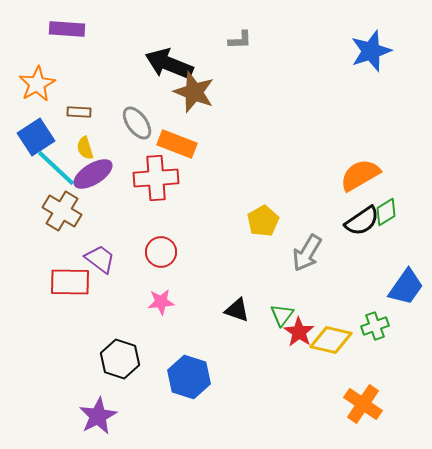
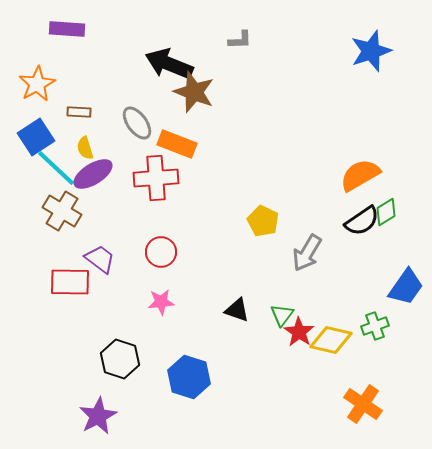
yellow pentagon: rotated 16 degrees counterclockwise
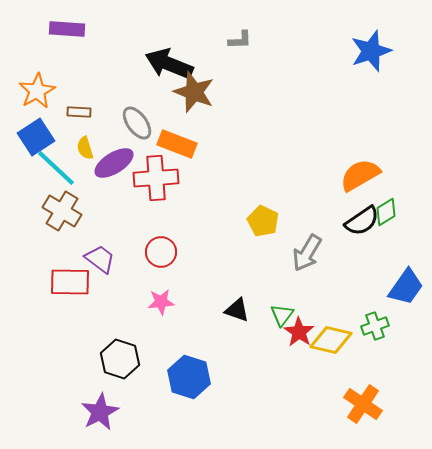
orange star: moved 7 px down
purple ellipse: moved 21 px right, 11 px up
purple star: moved 2 px right, 4 px up
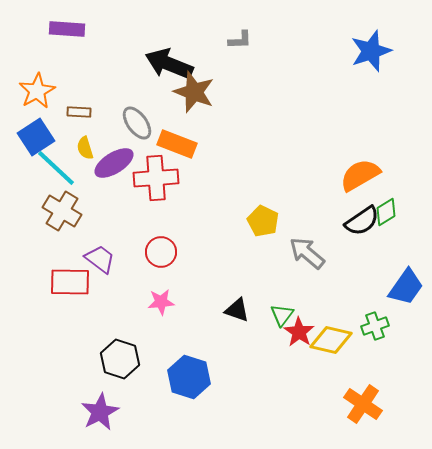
gray arrow: rotated 99 degrees clockwise
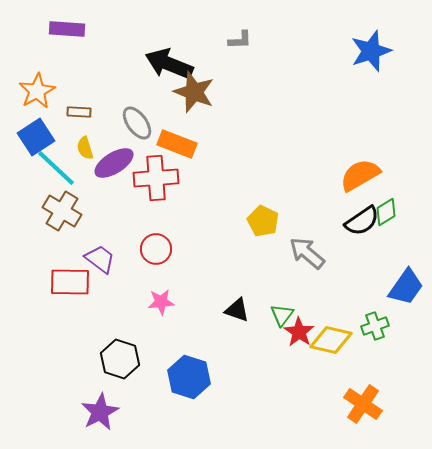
red circle: moved 5 px left, 3 px up
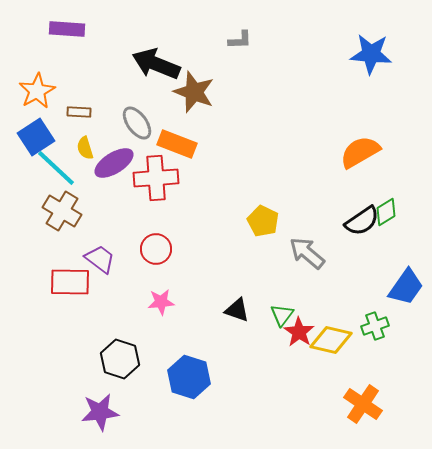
blue star: moved 3 px down; rotated 24 degrees clockwise
black arrow: moved 13 px left
orange semicircle: moved 23 px up
purple star: rotated 21 degrees clockwise
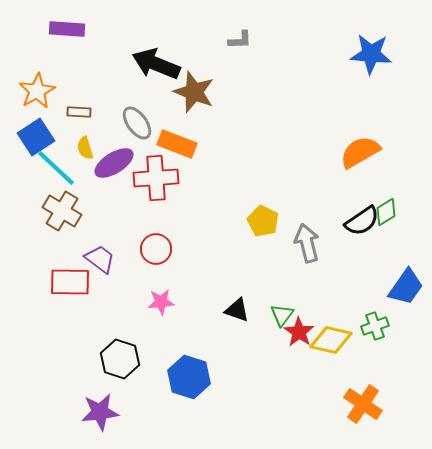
gray arrow: moved 10 px up; rotated 36 degrees clockwise
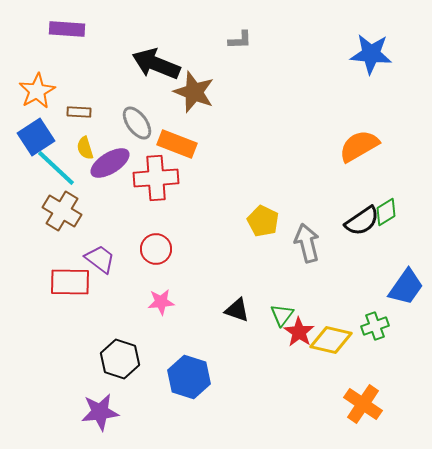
orange semicircle: moved 1 px left, 6 px up
purple ellipse: moved 4 px left
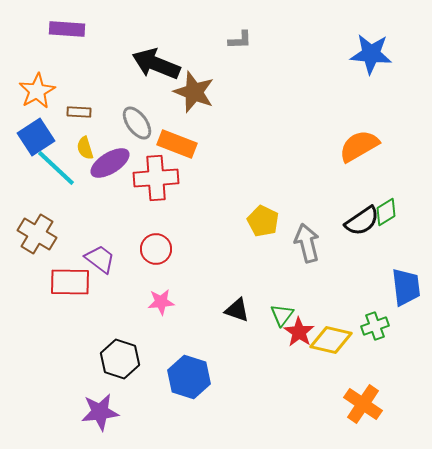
brown cross: moved 25 px left, 23 px down
blue trapezoid: rotated 42 degrees counterclockwise
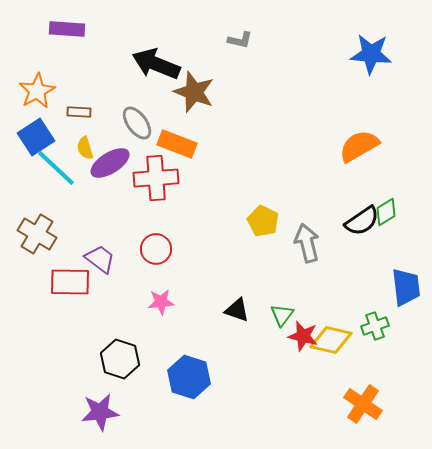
gray L-shape: rotated 15 degrees clockwise
red star: moved 4 px right, 4 px down; rotated 20 degrees counterclockwise
